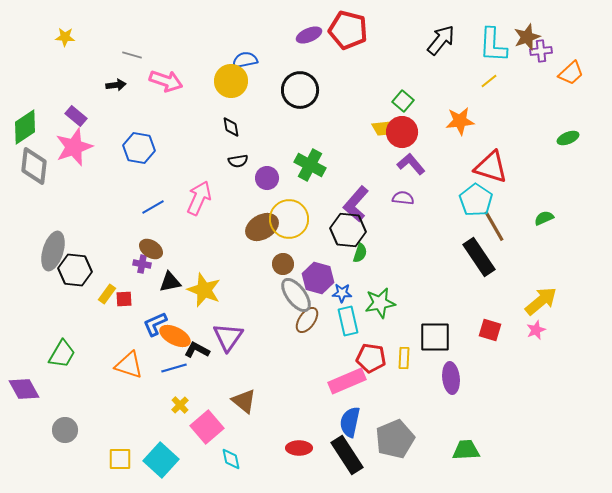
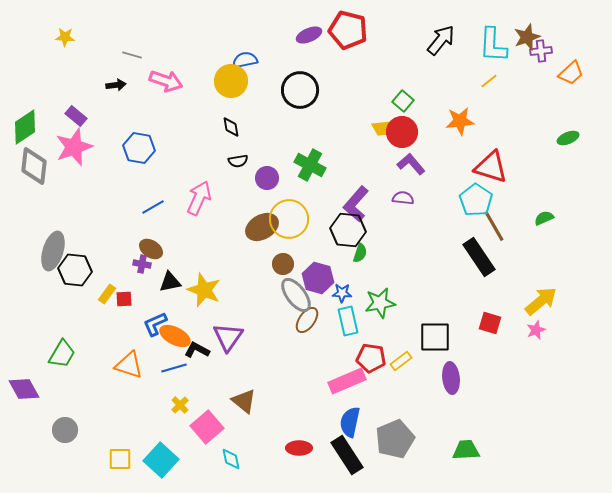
red square at (490, 330): moved 7 px up
yellow rectangle at (404, 358): moved 3 px left, 3 px down; rotated 50 degrees clockwise
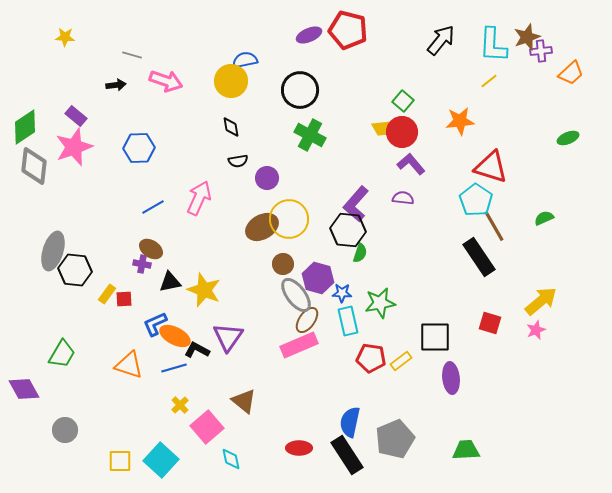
blue hexagon at (139, 148): rotated 12 degrees counterclockwise
green cross at (310, 165): moved 30 px up
pink rectangle at (347, 381): moved 48 px left, 36 px up
yellow square at (120, 459): moved 2 px down
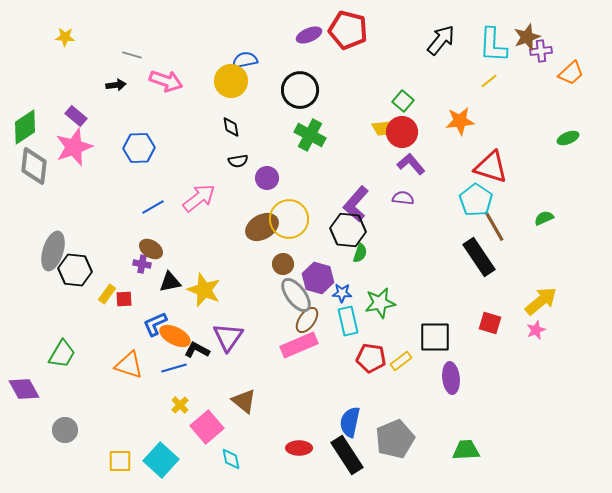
pink arrow at (199, 198): rotated 28 degrees clockwise
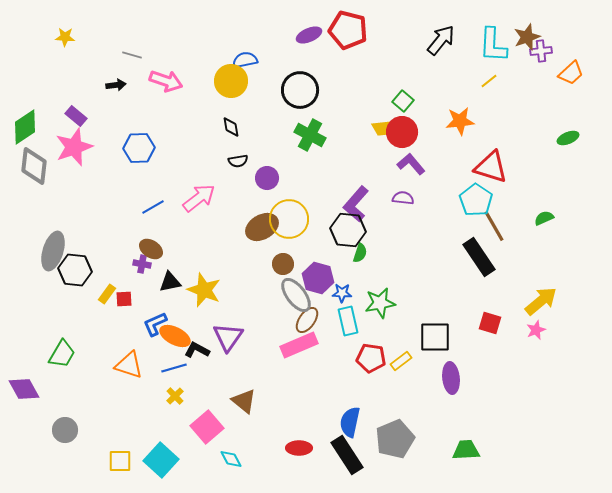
yellow cross at (180, 405): moved 5 px left, 9 px up
cyan diamond at (231, 459): rotated 15 degrees counterclockwise
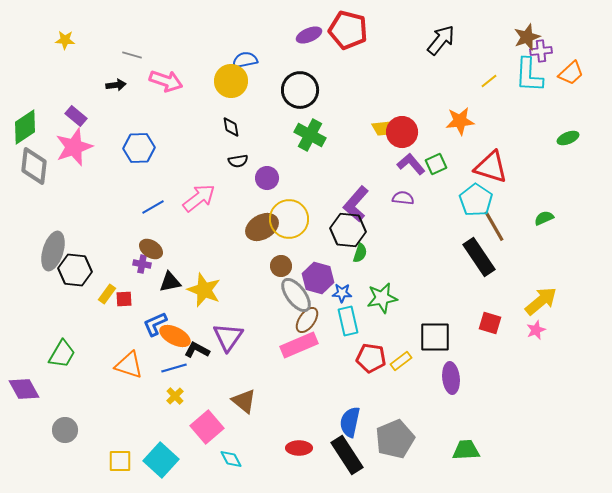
yellow star at (65, 37): moved 3 px down
cyan L-shape at (493, 45): moved 36 px right, 30 px down
green square at (403, 101): moved 33 px right, 63 px down; rotated 25 degrees clockwise
brown circle at (283, 264): moved 2 px left, 2 px down
green star at (380, 303): moved 2 px right, 5 px up
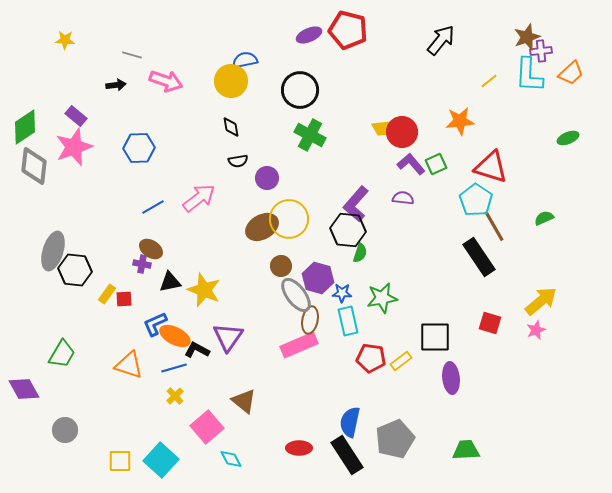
brown ellipse at (307, 320): moved 3 px right; rotated 24 degrees counterclockwise
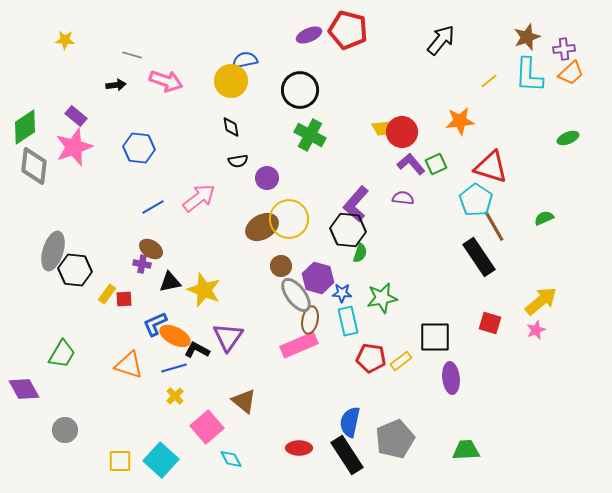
purple cross at (541, 51): moved 23 px right, 2 px up
blue hexagon at (139, 148): rotated 8 degrees clockwise
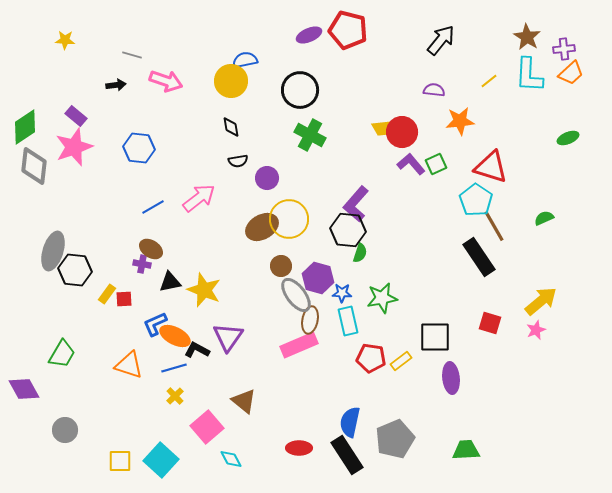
brown star at (527, 37): rotated 20 degrees counterclockwise
purple semicircle at (403, 198): moved 31 px right, 108 px up
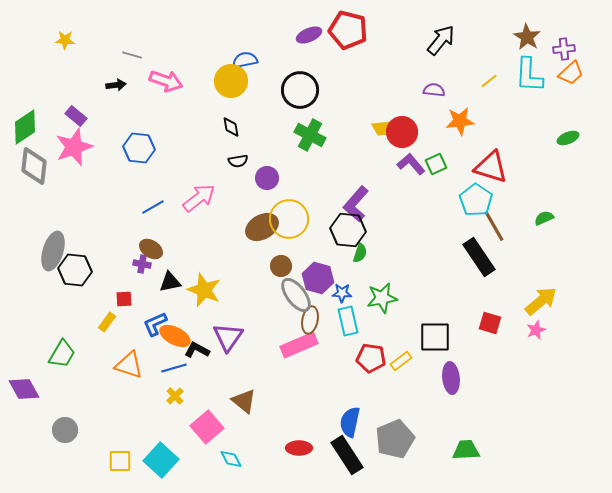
yellow rectangle at (107, 294): moved 28 px down
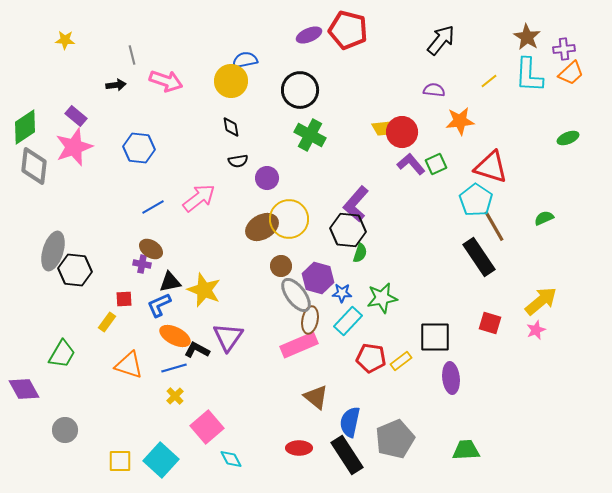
gray line at (132, 55): rotated 60 degrees clockwise
cyan rectangle at (348, 321): rotated 56 degrees clockwise
blue L-shape at (155, 324): moved 4 px right, 19 px up
brown triangle at (244, 401): moved 72 px right, 4 px up
